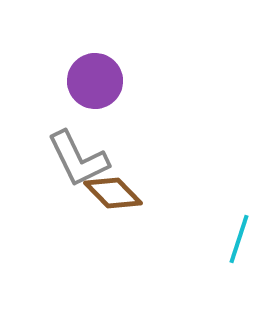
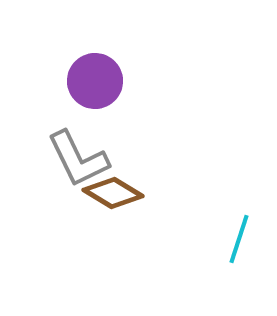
brown diamond: rotated 14 degrees counterclockwise
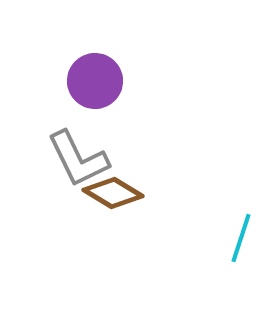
cyan line: moved 2 px right, 1 px up
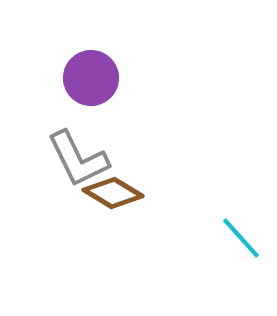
purple circle: moved 4 px left, 3 px up
cyan line: rotated 60 degrees counterclockwise
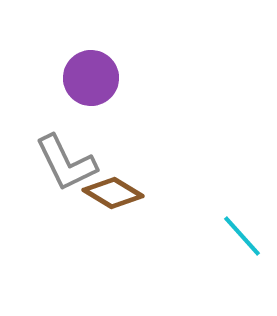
gray L-shape: moved 12 px left, 4 px down
cyan line: moved 1 px right, 2 px up
